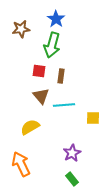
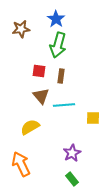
green arrow: moved 6 px right
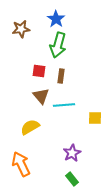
yellow square: moved 2 px right
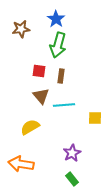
orange arrow: rotated 55 degrees counterclockwise
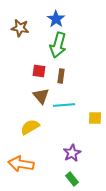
brown star: moved 1 px left, 1 px up; rotated 18 degrees clockwise
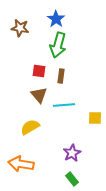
brown triangle: moved 2 px left, 1 px up
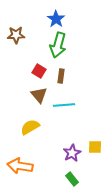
brown star: moved 4 px left, 7 px down; rotated 12 degrees counterclockwise
red square: rotated 24 degrees clockwise
yellow square: moved 29 px down
orange arrow: moved 1 px left, 2 px down
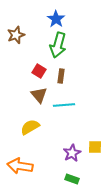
brown star: rotated 18 degrees counterclockwise
green rectangle: rotated 32 degrees counterclockwise
